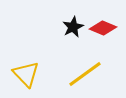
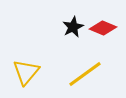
yellow triangle: moved 2 px up; rotated 24 degrees clockwise
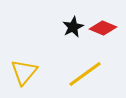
yellow triangle: moved 2 px left
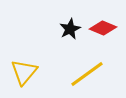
black star: moved 3 px left, 2 px down
yellow line: moved 2 px right
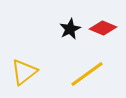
yellow triangle: rotated 12 degrees clockwise
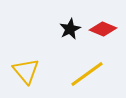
red diamond: moved 1 px down
yellow triangle: moved 2 px right, 1 px up; rotated 32 degrees counterclockwise
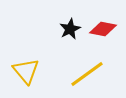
red diamond: rotated 12 degrees counterclockwise
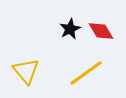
red diamond: moved 2 px left, 2 px down; rotated 48 degrees clockwise
yellow line: moved 1 px left, 1 px up
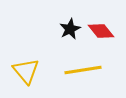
red diamond: rotated 8 degrees counterclockwise
yellow line: moved 3 px left, 3 px up; rotated 27 degrees clockwise
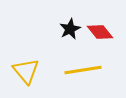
red diamond: moved 1 px left, 1 px down
